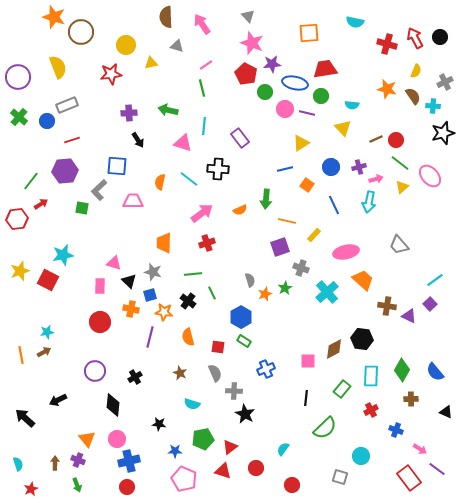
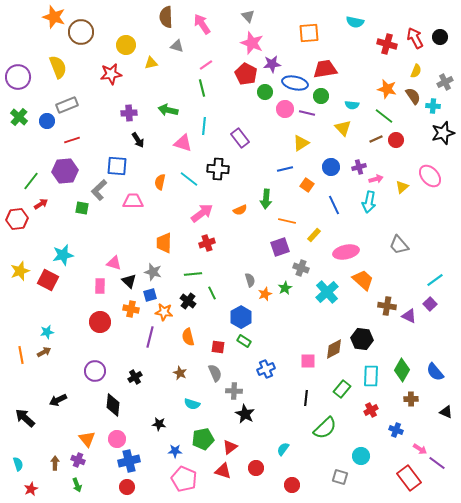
green line at (400, 163): moved 16 px left, 47 px up
purple line at (437, 469): moved 6 px up
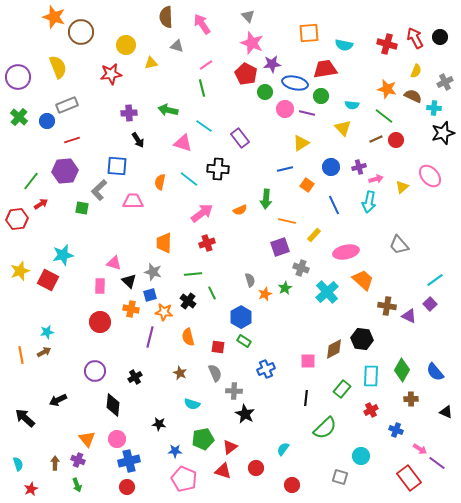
cyan semicircle at (355, 22): moved 11 px left, 23 px down
brown semicircle at (413, 96): rotated 30 degrees counterclockwise
cyan cross at (433, 106): moved 1 px right, 2 px down
cyan line at (204, 126): rotated 60 degrees counterclockwise
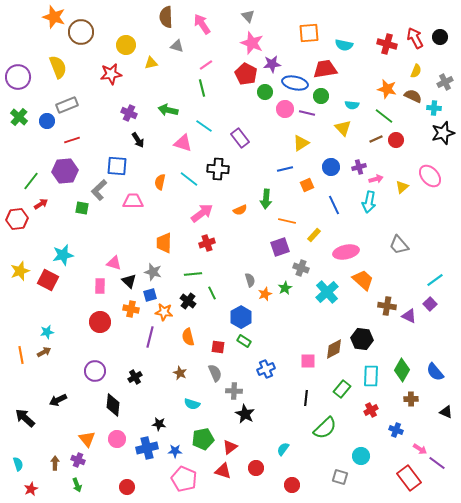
purple cross at (129, 113): rotated 28 degrees clockwise
orange square at (307, 185): rotated 32 degrees clockwise
blue cross at (129, 461): moved 18 px right, 13 px up
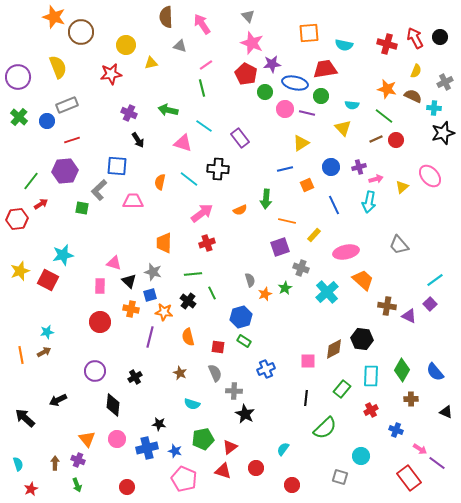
gray triangle at (177, 46): moved 3 px right
blue hexagon at (241, 317): rotated 15 degrees clockwise
blue star at (175, 451): rotated 16 degrees clockwise
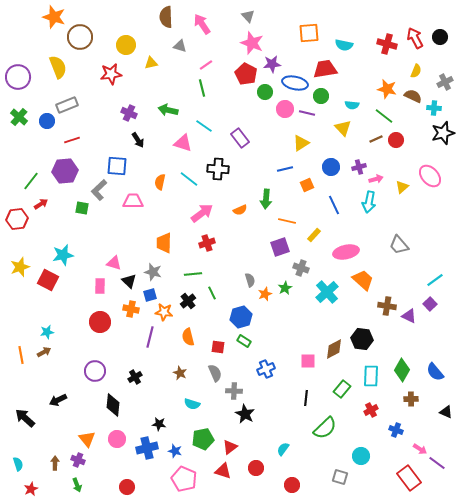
brown circle at (81, 32): moved 1 px left, 5 px down
yellow star at (20, 271): moved 4 px up
black cross at (188, 301): rotated 14 degrees clockwise
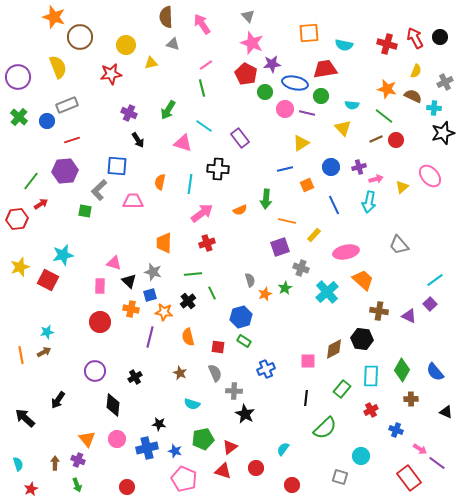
gray triangle at (180, 46): moved 7 px left, 2 px up
green arrow at (168, 110): rotated 72 degrees counterclockwise
cyan line at (189, 179): moved 1 px right, 5 px down; rotated 60 degrees clockwise
green square at (82, 208): moved 3 px right, 3 px down
brown cross at (387, 306): moved 8 px left, 5 px down
black arrow at (58, 400): rotated 30 degrees counterclockwise
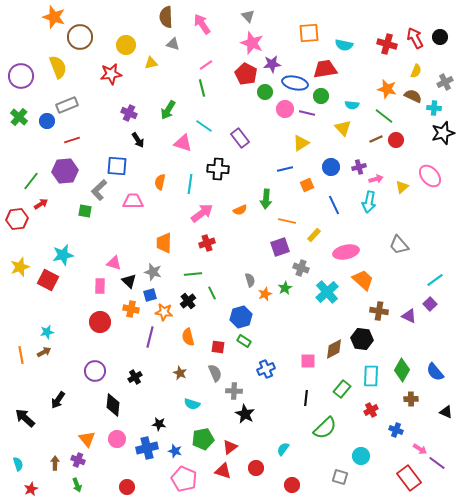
purple circle at (18, 77): moved 3 px right, 1 px up
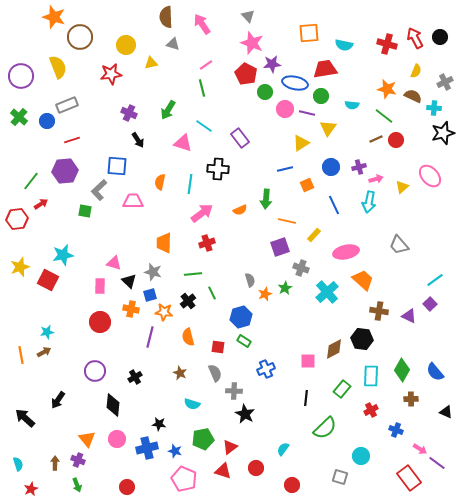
yellow triangle at (343, 128): moved 15 px left; rotated 18 degrees clockwise
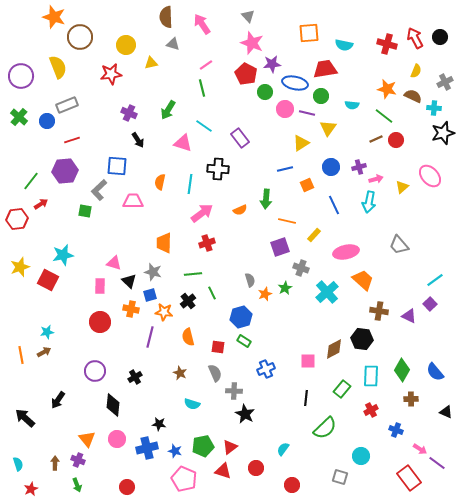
green pentagon at (203, 439): moved 7 px down
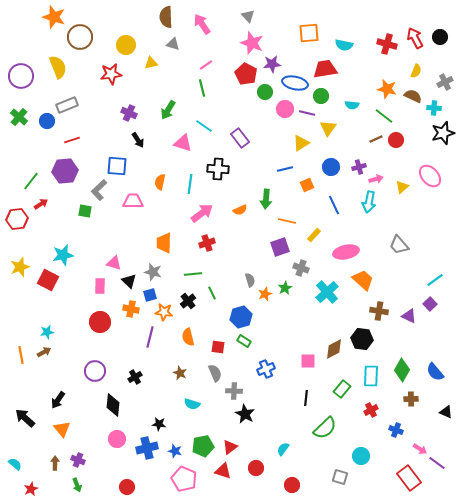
orange triangle at (87, 439): moved 25 px left, 10 px up
cyan semicircle at (18, 464): moved 3 px left; rotated 32 degrees counterclockwise
